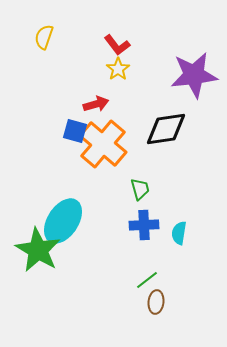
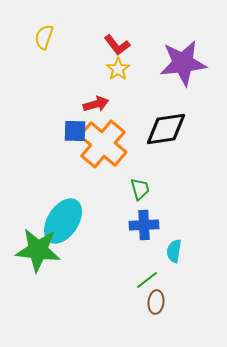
purple star: moved 11 px left, 12 px up
blue square: rotated 15 degrees counterclockwise
cyan semicircle: moved 5 px left, 18 px down
green star: rotated 24 degrees counterclockwise
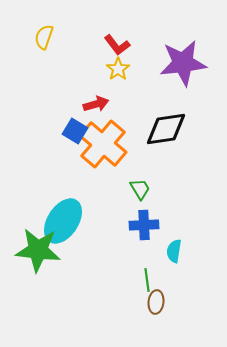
blue square: rotated 30 degrees clockwise
green trapezoid: rotated 15 degrees counterclockwise
green line: rotated 60 degrees counterclockwise
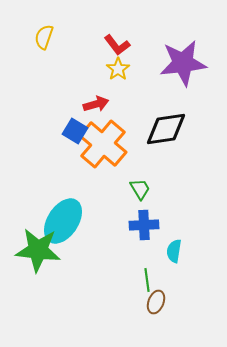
brown ellipse: rotated 15 degrees clockwise
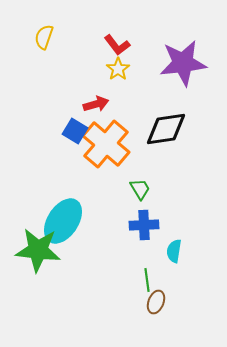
orange cross: moved 3 px right
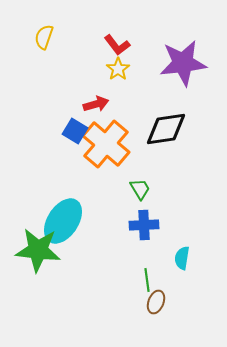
cyan semicircle: moved 8 px right, 7 px down
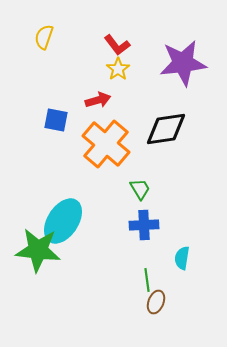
red arrow: moved 2 px right, 4 px up
blue square: moved 19 px left, 11 px up; rotated 20 degrees counterclockwise
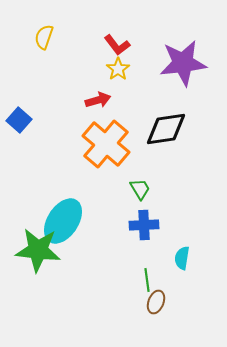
blue square: moved 37 px left; rotated 30 degrees clockwise
